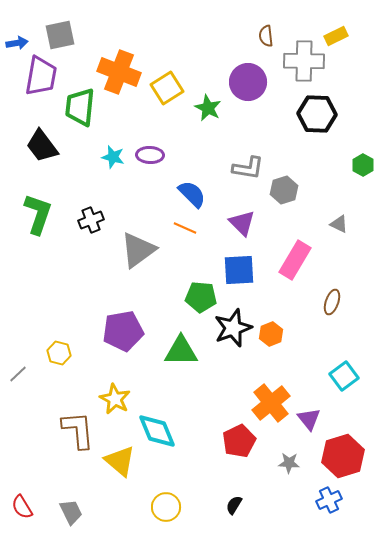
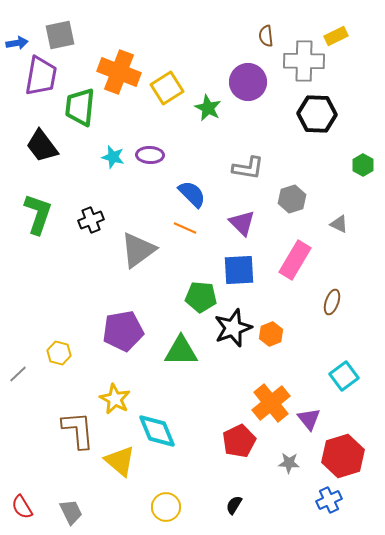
gray hexagon at (284, 190): moved 8 px right, 9 px down
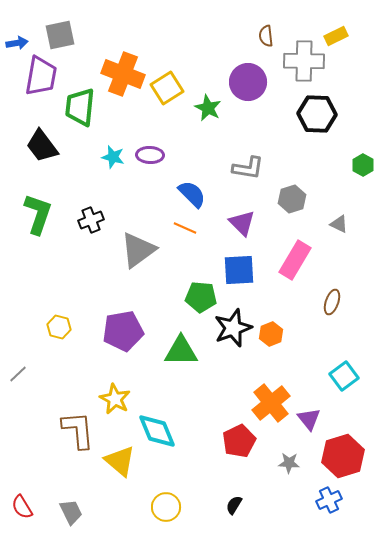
orange cross at (119, 72): moved 4 px right, 2 px down
yellow hexagon at (59, 353): moved 26 px up
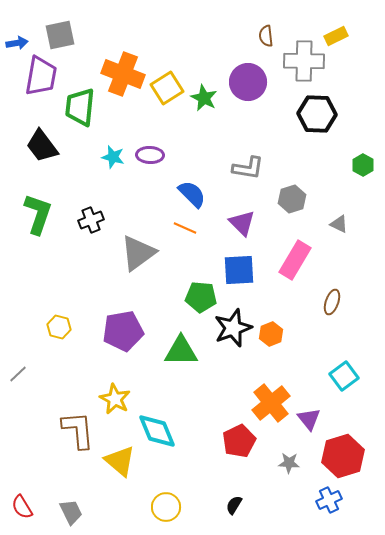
green star at (208, 108): moved 4 px left, 10 px up
gray triangle at (138, 250): moved 3 px down
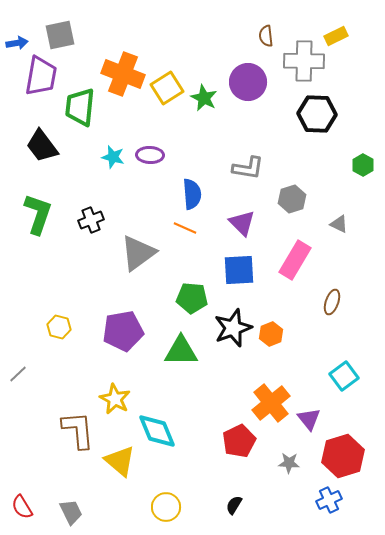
blue semicircle at (192, 194): rotated 40 degrees clockwise
green pentagon at (201, 297): moved 9 px left, 1 px down
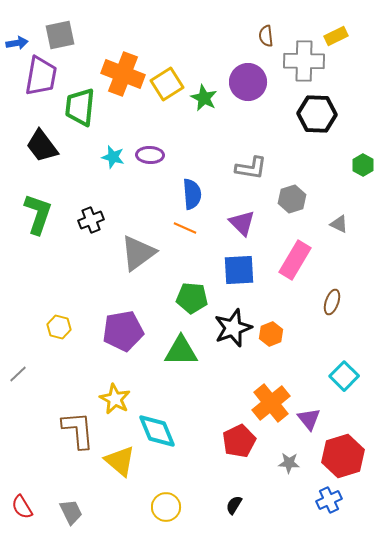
yellow square at (167, 88): moved 4 px up
gray L-shape at (248, 168): moved 3 px right
cyan square at (344, 376): rotated 8 degrees counterclockwise
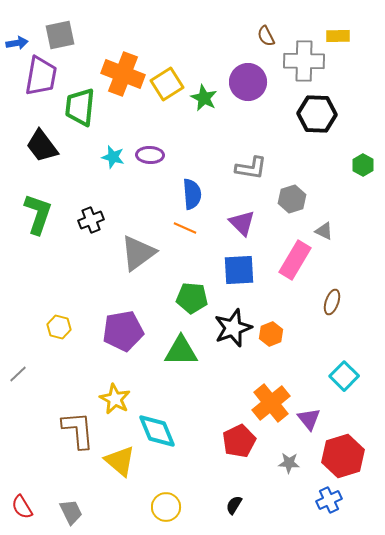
brown semicircle at (266, 36): rotated 20 degrees counterclockwise
yellow rectangle at (336, 36): moved 2 px right; rotated 25 degrees clockwise
gray triangle at (339, 224): moved 15 px left, 7 px down
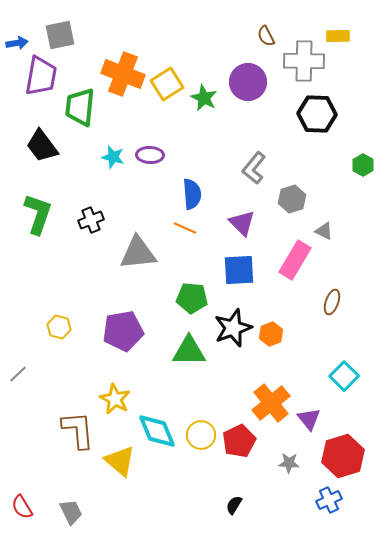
gray L-shape at (251, 168): moved 3 px right; rotated 120 degrees clockwise
gray triangle at (138, 253): rotated 30 degrees clockwise
green triangle at (181, 351): moved 8 px right
yellow circle at (166, 507): moved 35 px right, 72 px up
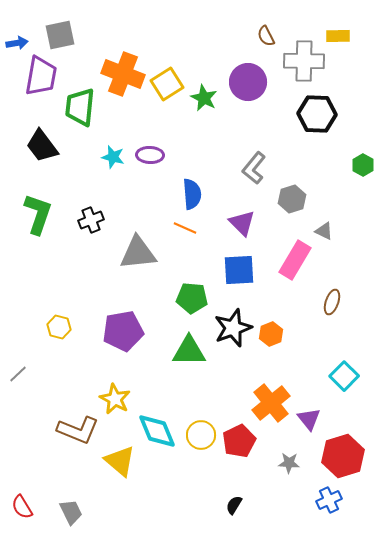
brown L-shape at (78, 430): rotated 117 degrees clockwise
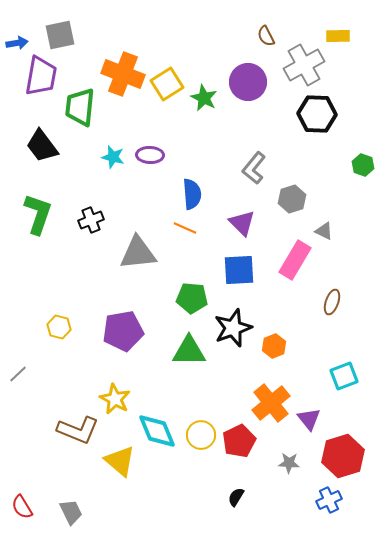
gray cross at (304, 61): moved 4 px down; rotated 30 degrees counterclockwise
green hexagon at (363, 165): rotated 10 degrees counterclockwise
orange hexagon at (271, 334): moved 3 px right, 12 px down
cyan square at (344, 376): rotated 24 degrees clockwise
black semicircle at (234, 505): moved 2 px right, 8 px up
